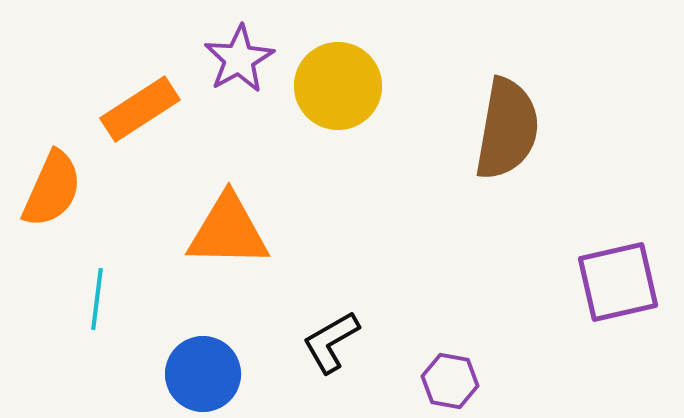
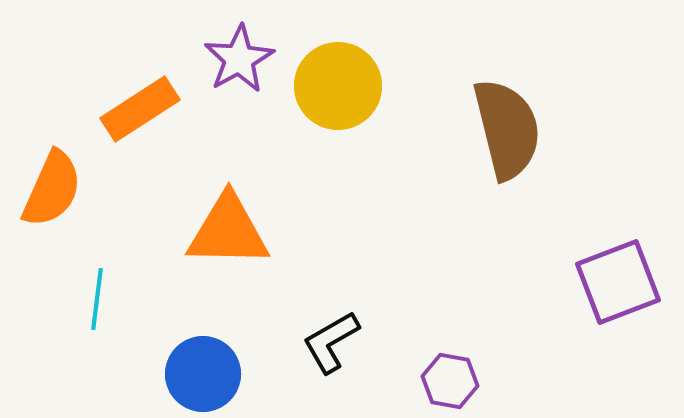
brown semicircle: rotated 24 degrees counterclockwise
purple square: rotated 8 degrees counterclockwise
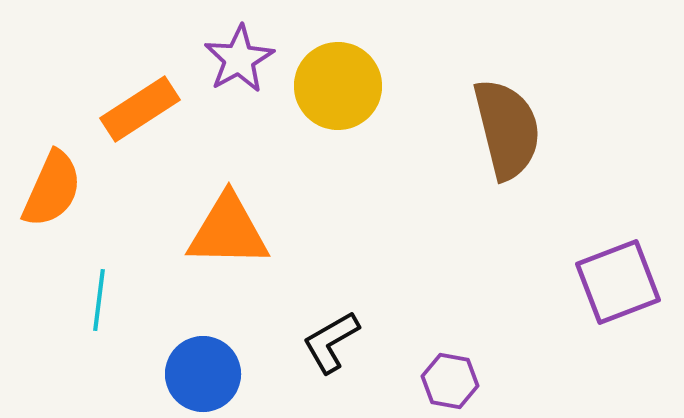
cyan line: moved 2 px right, 1 px down
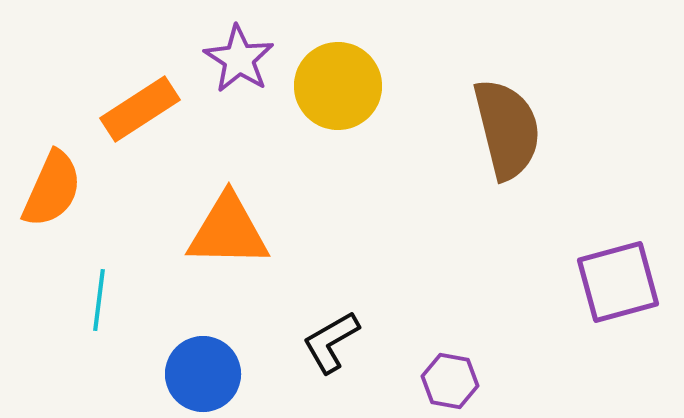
purple star: rotated 10 degrees counterclockwise
purple square: rotated 6 degrees clockwise
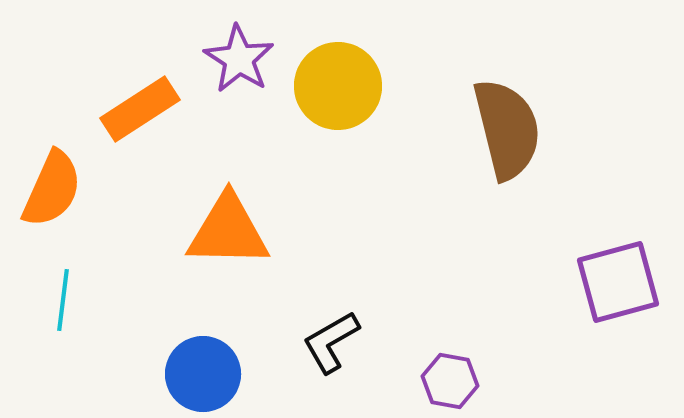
cyan line: moved 36 px left
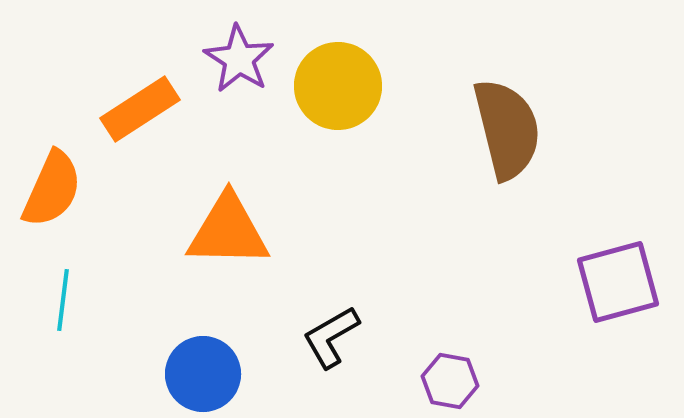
black L-shape: moved 5 px up
